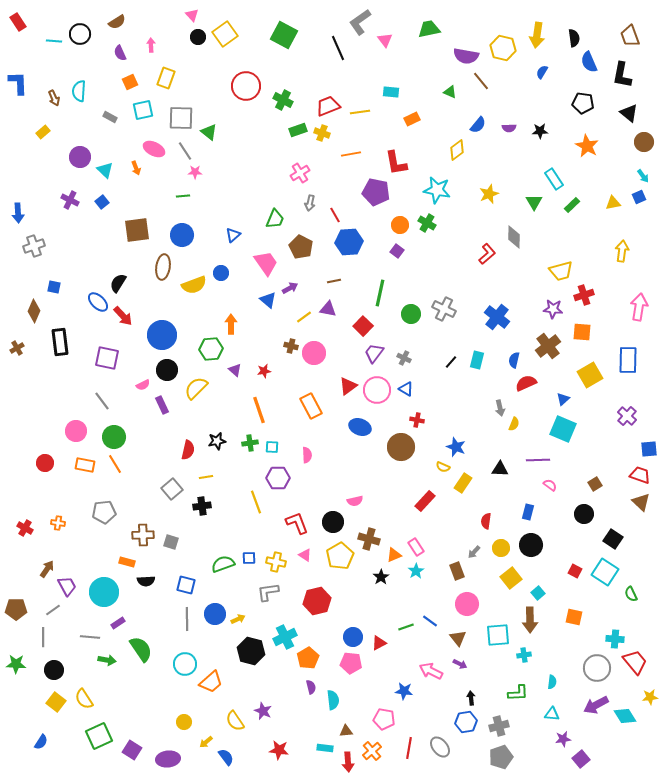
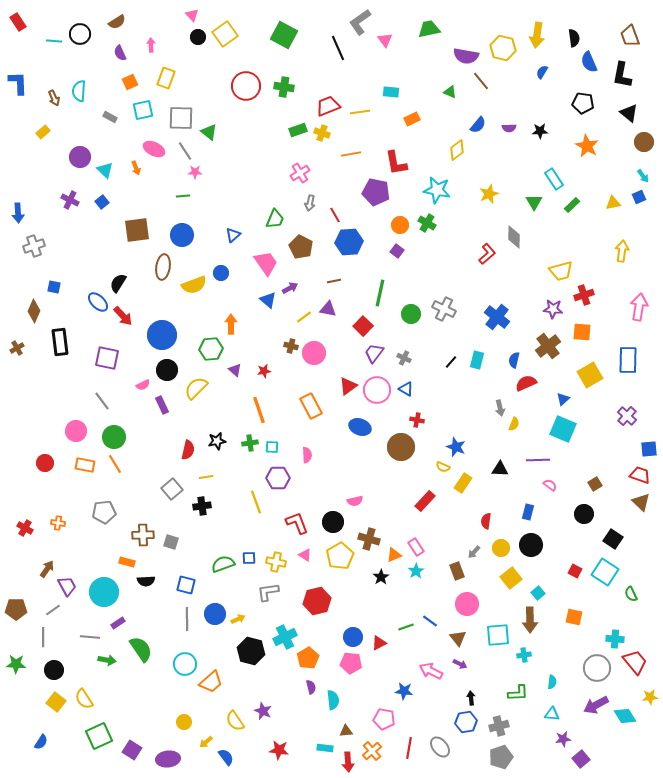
green cross at (283, 100): moved 1 px right, 13 px up; rotated 18 degrees counterclockwise
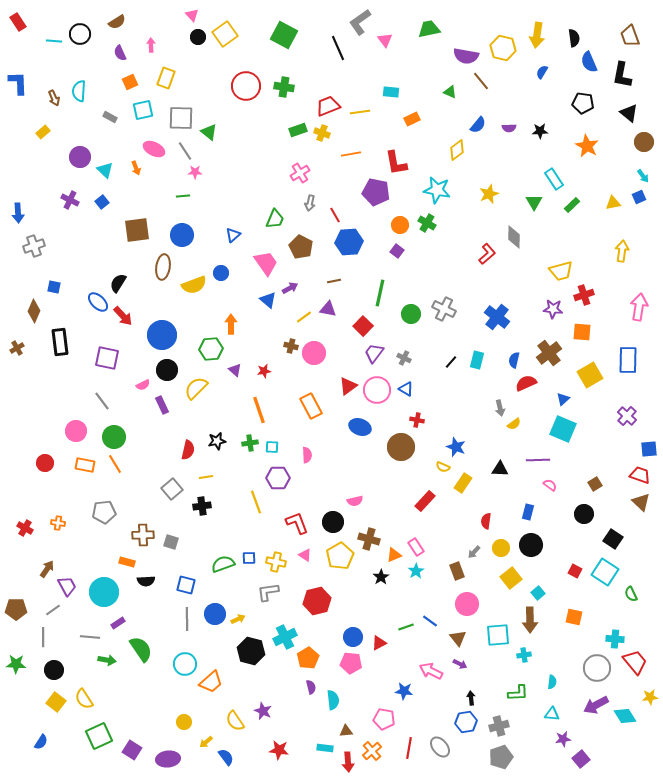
brown cross at (548, 346): moved 1 px right, 7 px down
yellow semicircle at (514, 424): rotated 32 degrees clockwise
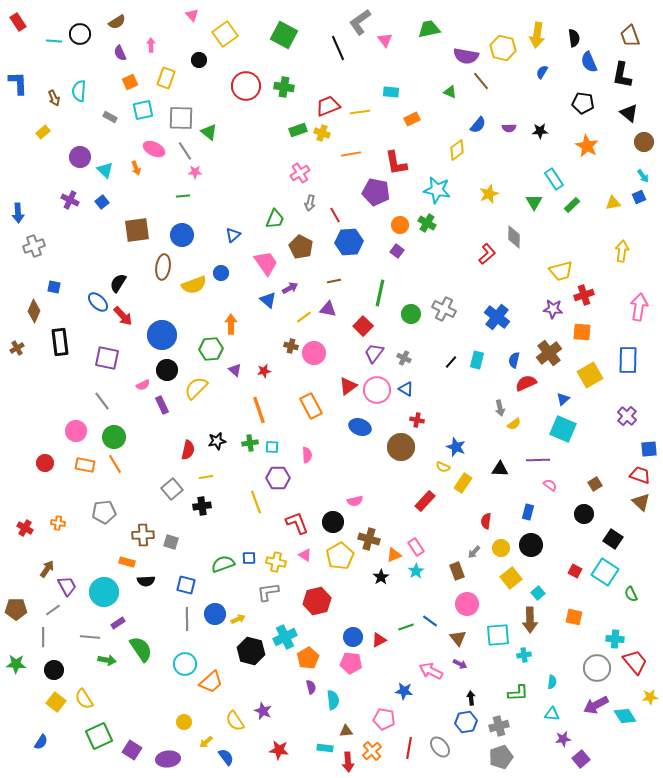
black circle at (198, 37): moved 1 px right, 23 px down
red triangle at (379, 643): moved 3 px up
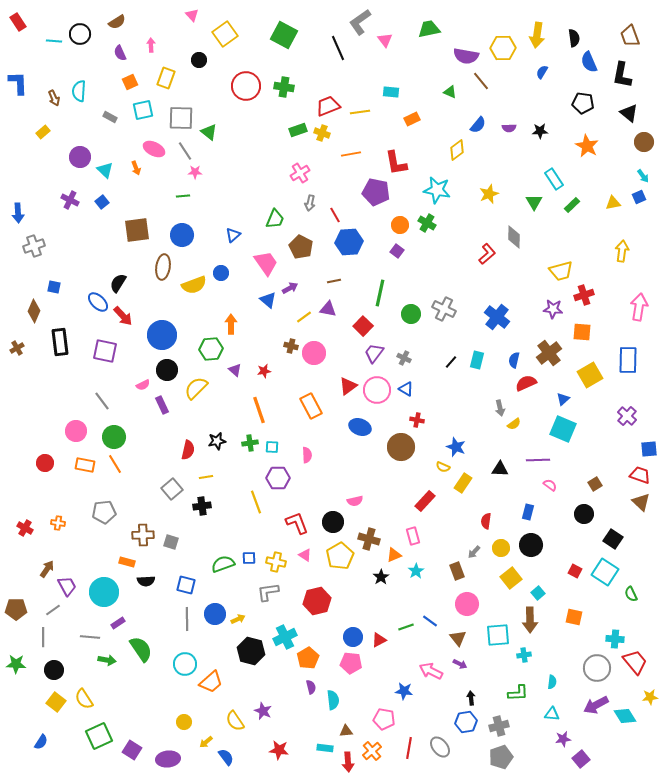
yellow hexagon at (503, 48): rotated 15 degrees counterclockwise
purple square at (107, 358): moved 2 px left, 7 px up
pink rectangle at (416, 547): moved 3 px left, 11 px up; rotated 18 degrees clockwise
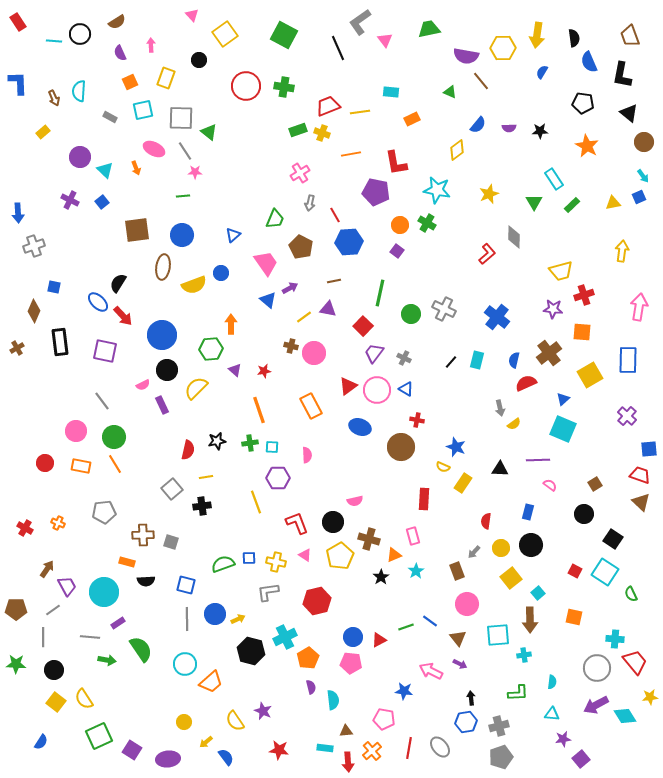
orange rectangle at (85, 465): moved 4 px left, 1 px down
red rectangle at (425, 501): moved 1 px left, 2 px up; rotated 40 degrees counterclockwise
orange cross at (58, 523): rotated 16 degrees clockwise
